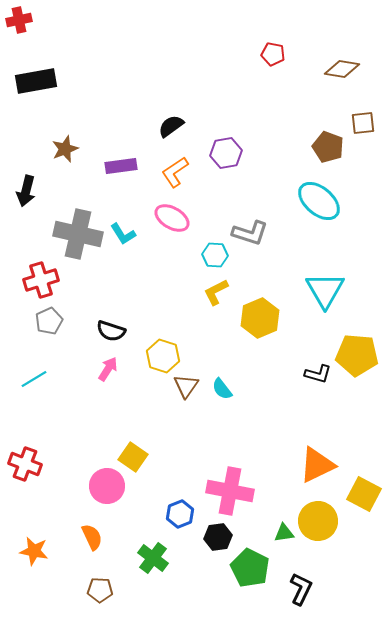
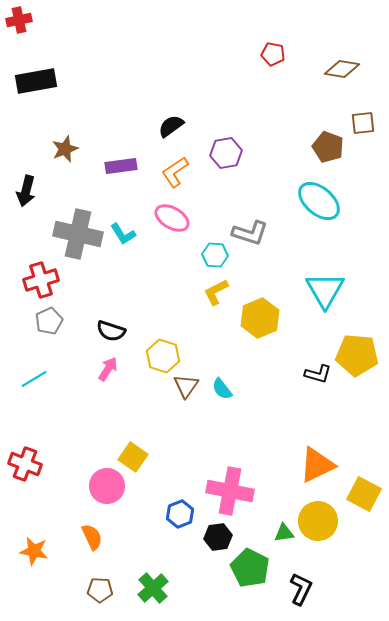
green cross at (153, 558): moved 30 px down; rotated 12 degrees clockwise
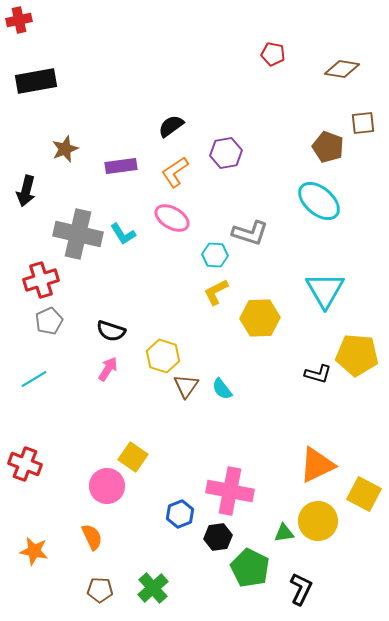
yellow hexagon at (260, 318): rotated 21 degrees clockwise
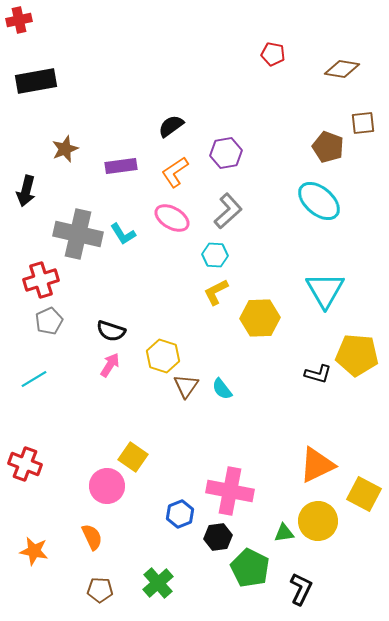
gray L-shape at (250, 233): moved 22 px left, 22 px up; rotated 60 degrees counterclockwise
pink arrow at (108, 369): moved 2 px right, 4 px up
green cross at (153, 588): moved 5 px right, 5 px up
